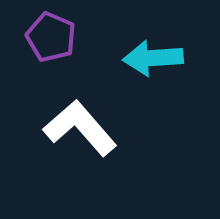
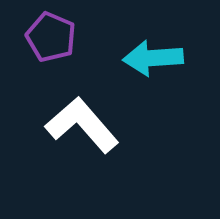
white L-shape: moved 2 px right, 3 px up
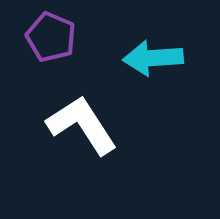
white L-shape: rotated 8 degrees clockwise
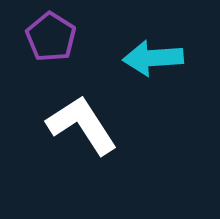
purple pentagon: rotated 9 degrees clockwise
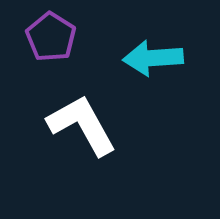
white L-shape: rotated 4 degrees clockwise
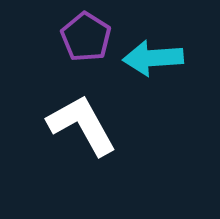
purple pentagon: moved 35 px right
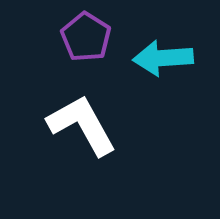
cyan arrow: moved 10 px right
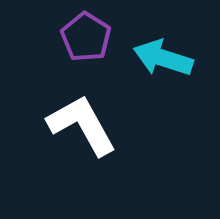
cyan arrow: rotated 22 degrees clockwise
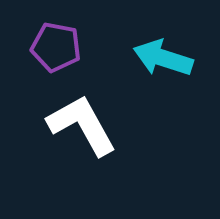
purple pentagon: moved 30 px left, 10 px down; rotated 21 degrees counterclockwise
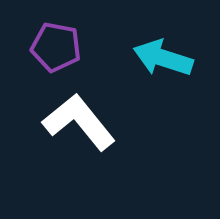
white L-shape: moved 3 px left, 3 px up; rotated 10 degrees counterclockwise
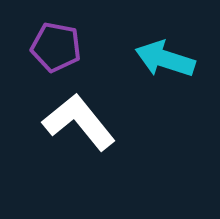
cyan arrow: moved 2 px right, 1 px down
